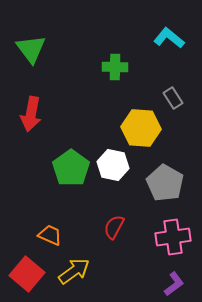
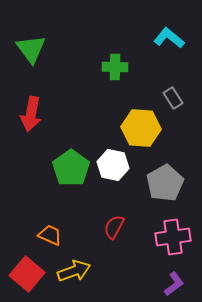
gray pentagon: rotated 12 degrees clockwise
yellow arrow: rotated 16 degrees clockwise
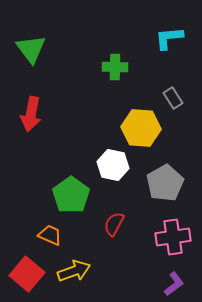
cyan L-shape: rotated 44 degrees counterclockwise
green pentagon: moved 27 px down
red semicircle: moved 3 px up
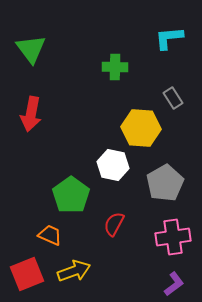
red square: rotated 28 degrees clockwise
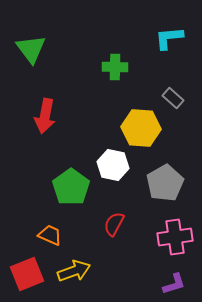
gray rectangle: rotated 15 degrees counterclockwise
red arrow: moved 14 px right, 2 px down
green pentagon: moved 8 px up
pink cross: moved 2 px right
purple L-shape: rotated 20 degrees clockwise
